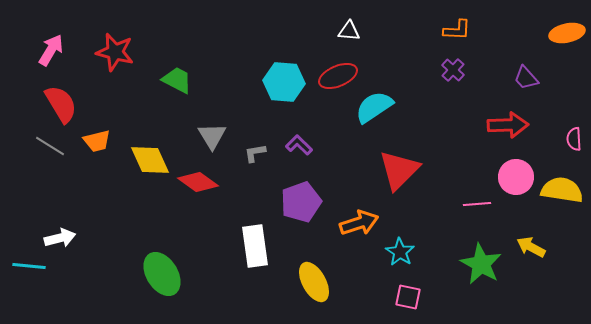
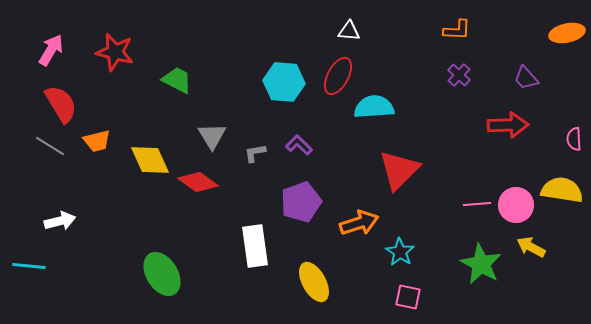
purple cross: moved 6 px right, 5 px down
red ellipse: rotated 39 degrees counterclockwise
cyan semicircle: rotated 30 degrees clockwise
pink circle: moved 28 px down
white arrow: moved 17 px up
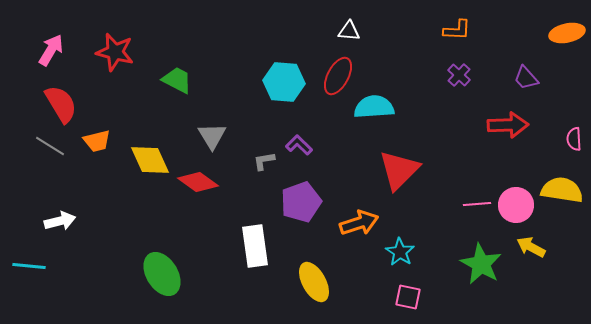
gray L-shape: moved 9 px right, 8 px down
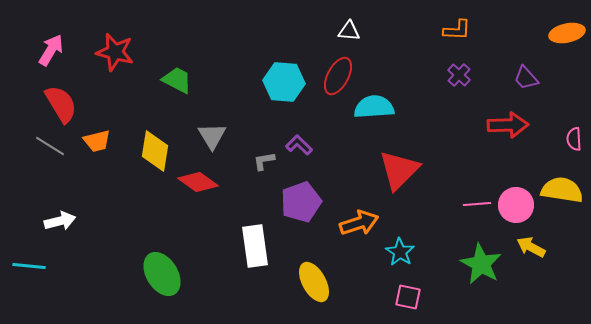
yellow diamond: moved 5 px right, 9 px up; rotated 33 degrees clockwise
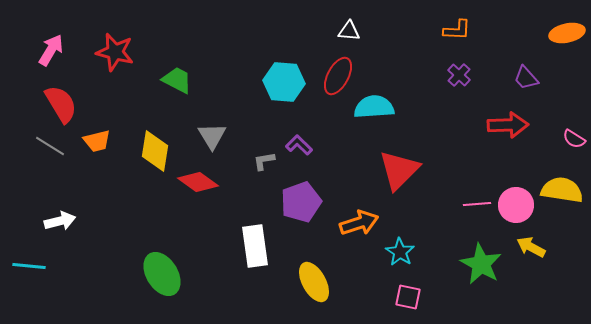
pink semicircle: rotated 55 degrees counterclockwise
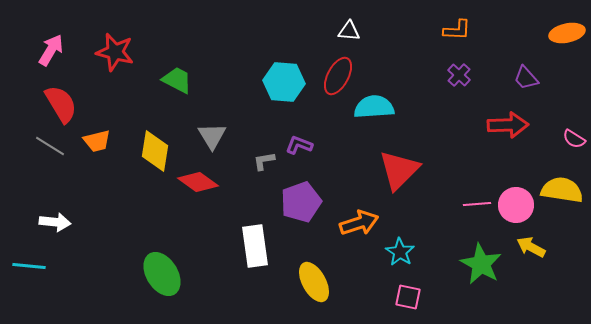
purple L-shape: rotated 24 degrees counterclockwise
white arrow: moved 5 px left, 1 px down; rotated 20 degrees clockwise
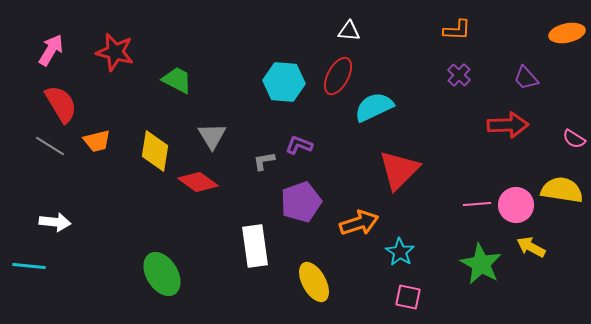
cyan semicircle: rotated 21 degrees counterclockwise
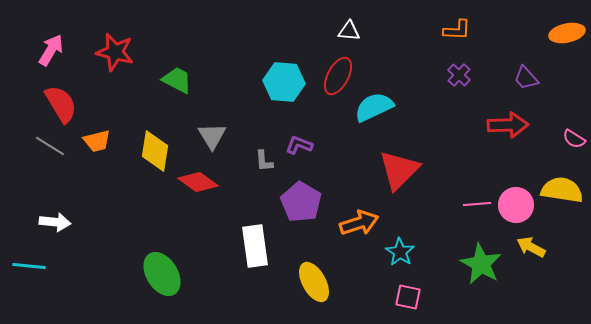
gray L-shape: rotated 85 degrees counterclockwise
purple pentagon: rotated 21 degrees counterclockwise
